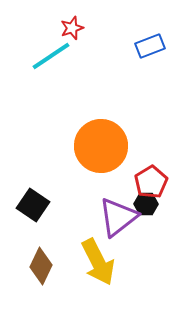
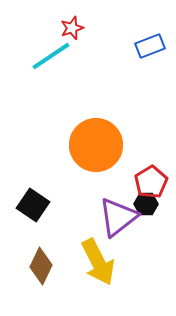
orange circle: moved 5 px left, 1 px up
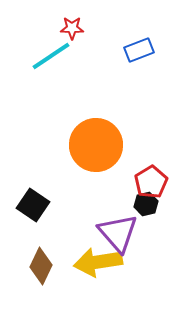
red star: rotated 20 degrees clockwise
blue rectangle: moved 11 px left, 4 px down
black hexagon: rotated 15 degrees counterclockwise
purple triangle: moved 16 px down; rotated 33 degrees counterclockwise
yellow arrow: rotated 108 degrees clockwise
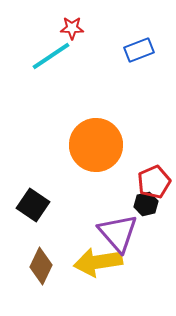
red pentagon: moved 3 px right; rotated 8 degrees clockwise
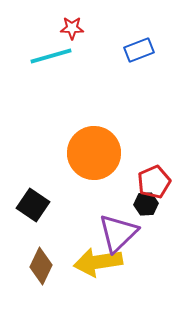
cyan line: rotated 18 degrees clockwise
orange circle: moved 2 px left, 8 px down
black hexagon: rotated 10 degrees clockwise
purple triangle: rotated 27 degrees clockwise
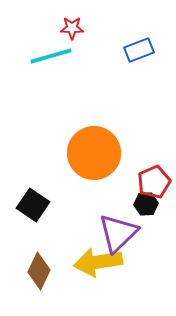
brown diamond: moved 2 px left, 5 px down
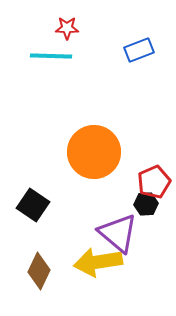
red star: moved 5 px left
cyan line: rotated 18 degrees clockwise
orange circle: moved 1 px up
purple triangle: rotated 36 degrees counterclockwise
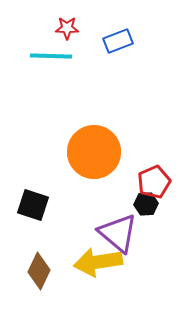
blue rectangle: moved 21 px left, 9 px up
black square: rotated 16 degrees counterclockwise
